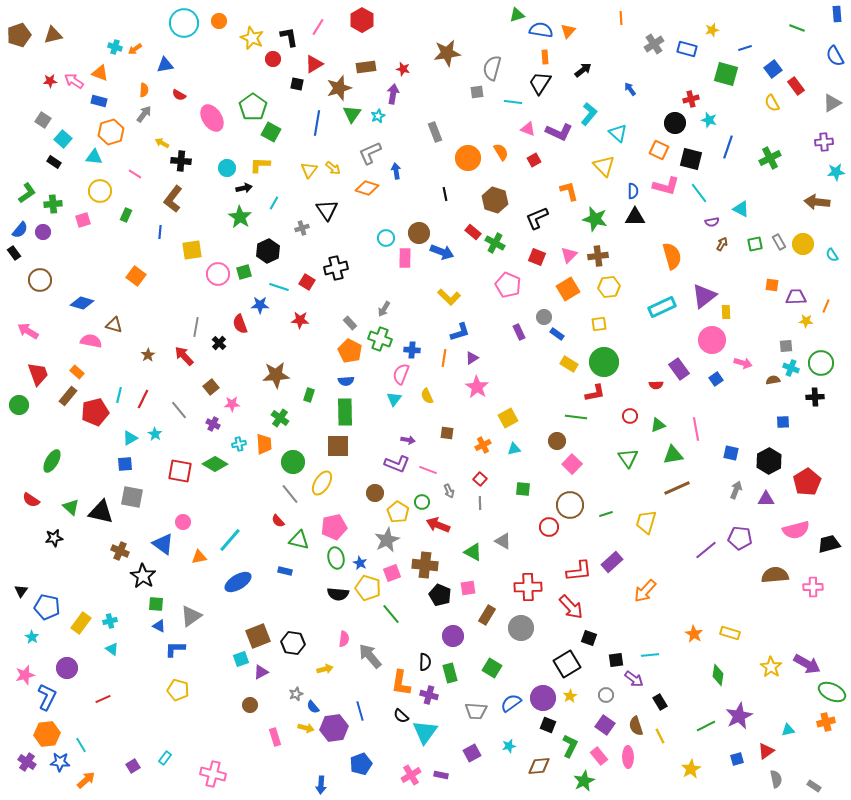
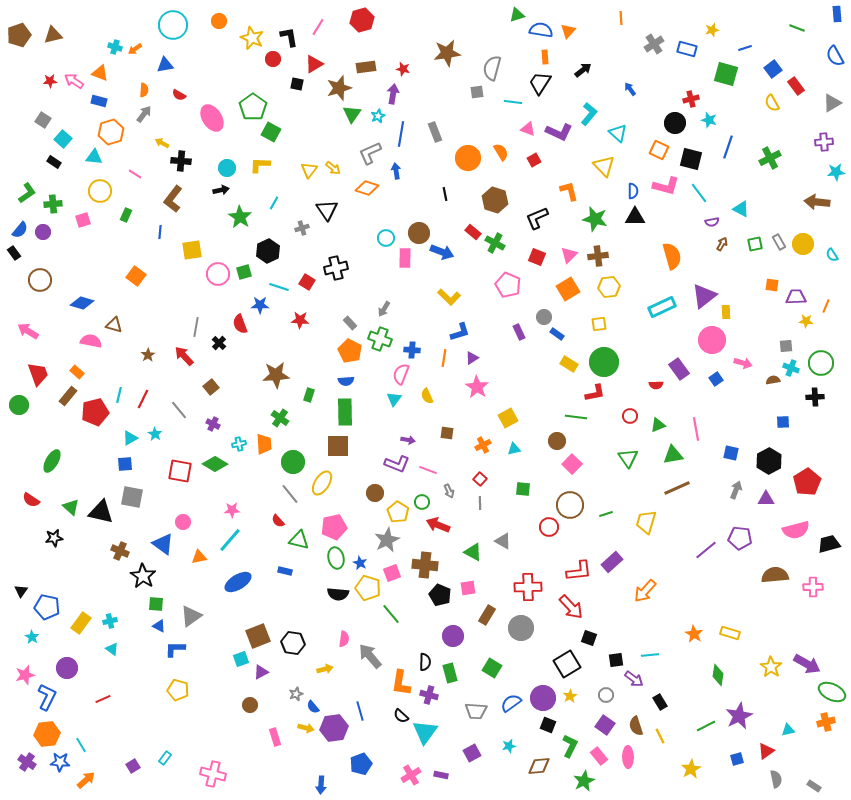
red hexagon at (362, 20): rotated 15 degrees clockwise
cyan circle at (184, 23): moved 11 px left, 2 px down
blue line at (317, 123): moved 84 px right, 11 px down
black arrow at (244, 188): moved 23 px left, 2 px down
pink star at (232, 404): moved 106 px down
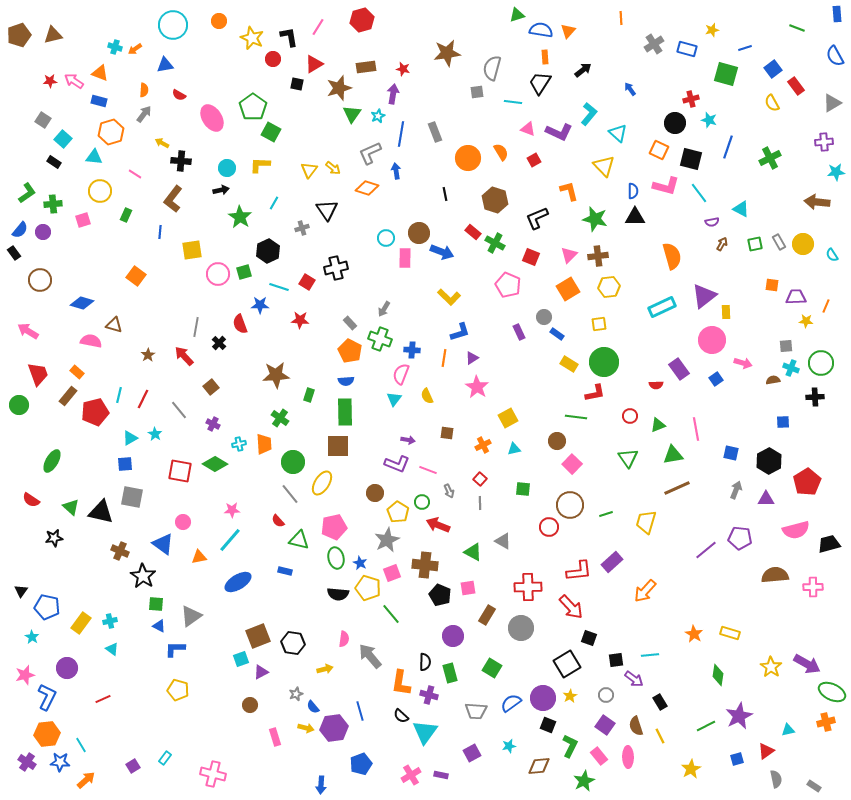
red square at (537, 257): moved 6 px left
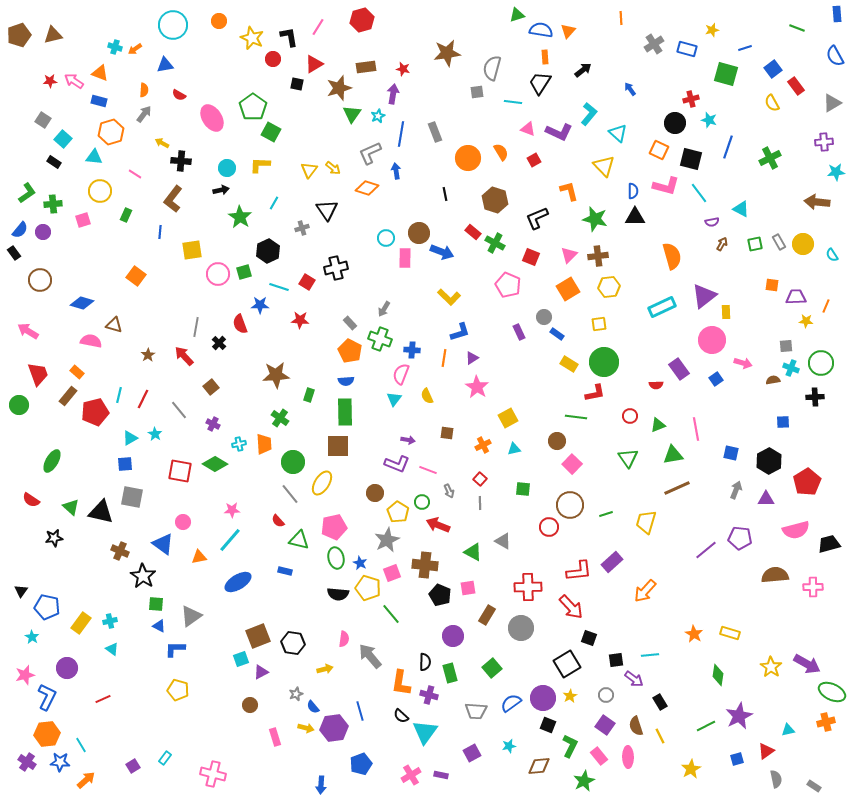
green square at (492, 668): rotated 18 degrees clockwise
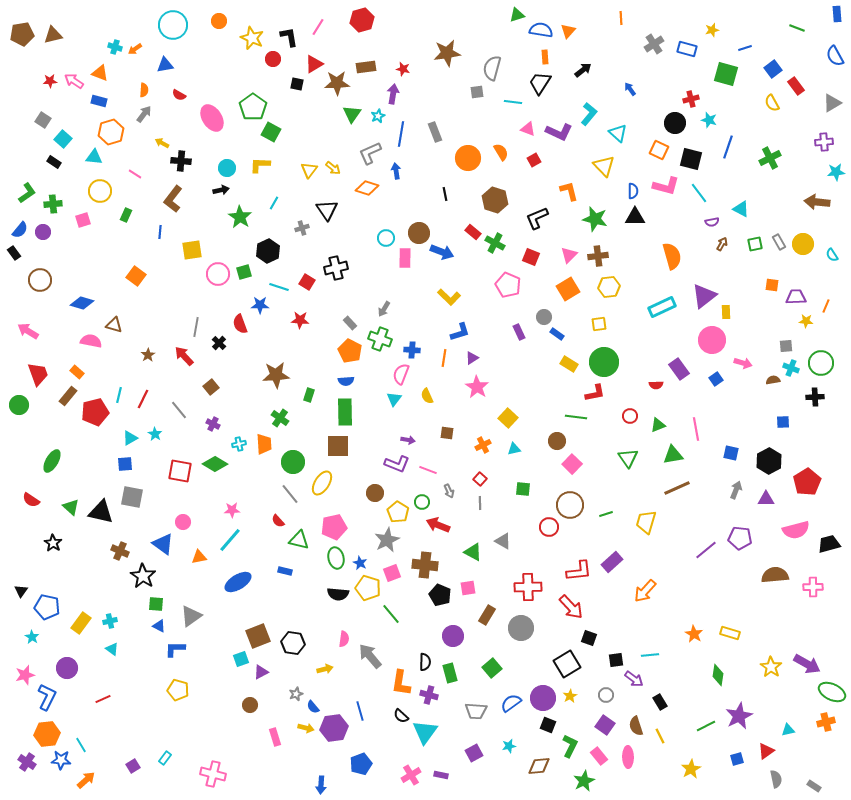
brown pentagon at (19, 35): moved 3 px right, 1 px up; rotated 10 degrees clockwise
brown star at (339, 88): moved 2 px left, 5 px up; rotated 15 degrees clockwise
yellow square at (508, 418): rotated 18 degrees counterclockwise
black star at (54, 538): moved 1 px left, 5 px down; rotated 30 degrees counterclockwise
purple square at (472, 753): moved 2 px right
blue star at (60, 762): moved 1 px right, 2 px up
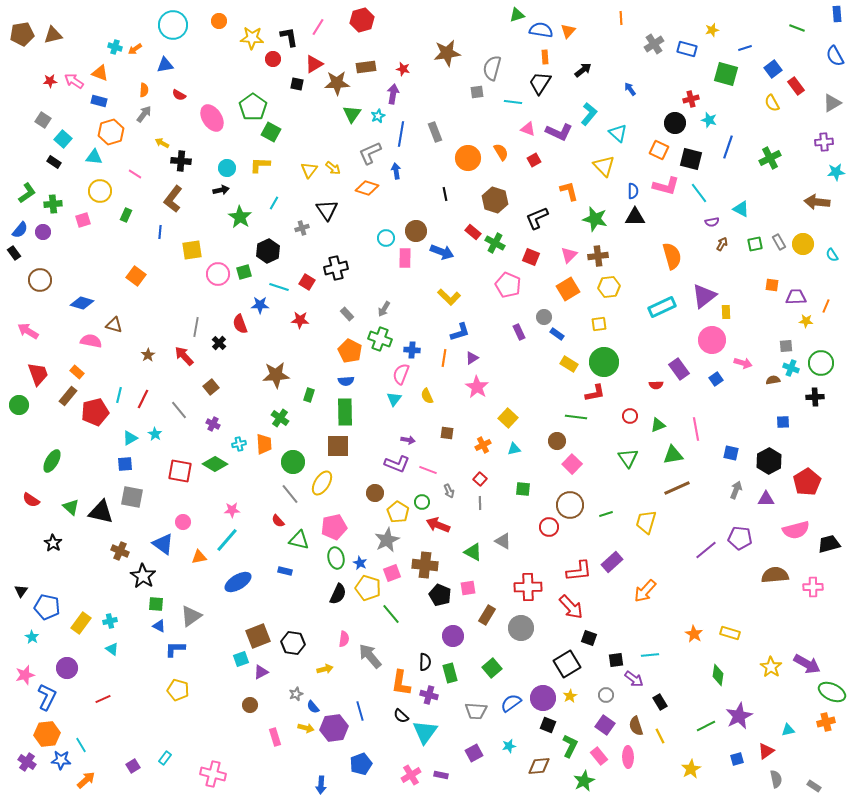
yellow star at (252, 38): rotated 20 degrees counterclockwise
brown circle at (419, 233): moved 3 px left, 2 px up
gray rectangle at (350, 323): moved 3 px left, 9 px up
cyan line at (230, 540): moved 3 px left
black semicircle at (338, 594): rotated 70 degrees counterclockwise
